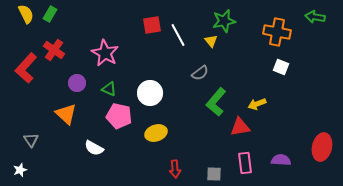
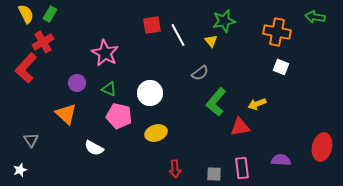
red cross: moved 11 px left, 8 px up; rotated 25 degrees clockwise
pink rectangle: moved 3 px left, 5 px down
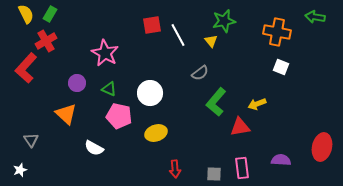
red cross: moved 3 px right, 1 px up
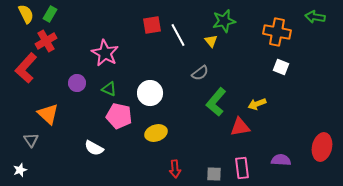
orange triangle: moved 18 px left
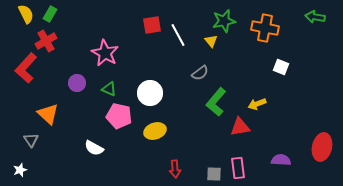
orange cross: moved 12 px left, 4 px up
yellow ellipse: moved 1 px left, 2 px up
pink rectangle: moved 4 px left
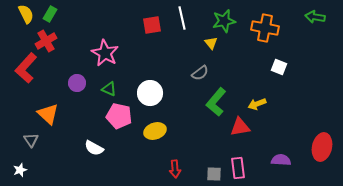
white line: moved 4 px right, 17 px up; rotated 15 degrees clockwise
yellow triangle: moved 2 px down
white square: moved 2 px left
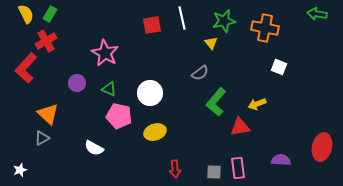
green arrow: moved 2 px right, 3 px up
yellow ellipse: moved 1 px down
gray triangle: moved 11 px right, 2 px up; rotated 35 degrees clockwise
gray square: moved 2 px up
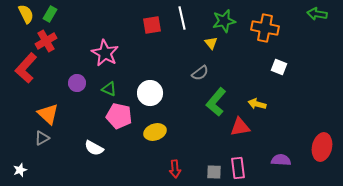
yellow arrow: rotated 36 degrees clockwise
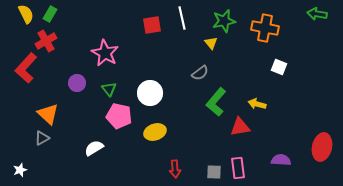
green triangle: rotated 28 degrees clockwise
white semicircle: rotated 120 degrees clockwise
